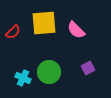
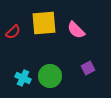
green circle: moved 1 px right, 4 px down
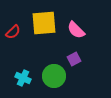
purple square: moved 14 px left, 9 px up
green circle: moved 4 px right
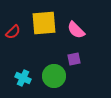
purple square: rotated 16 degrees clockwise
